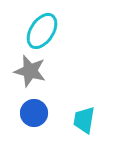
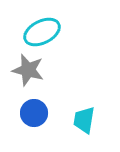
cyan ellipse: moved 1 px down; rotated 30 degrees clockwise
gray star: moved 2 px left, 1 px up
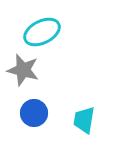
gray star: moved 5 px left
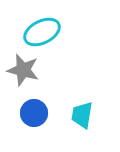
cyan trapezoid: moved 2 px left, 5 px up
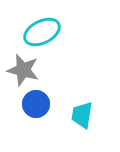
blue circle: moved 2 px right, 9 px up
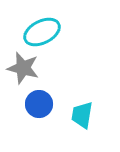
gray star: moved 2 px up
blue circle: moved 3 px right
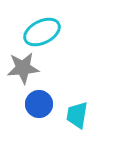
gray star: rotated 20 degrees counterclockwise
cyan trapezoid: moved 5 px left
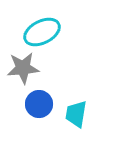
cyan trapezoid: moved 1 px left, 1 px up
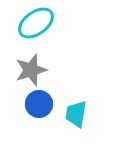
cyan ellipse: moved 6 px left, 9 px up; rotated 9 degrees counterclockwise
gray star: moved 8 px right, 2 px down; rotated 12 degrees counterclockwise
